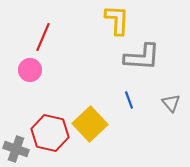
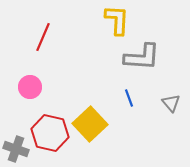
pink circle: moved 17 px down
blue line: moved 2 px up
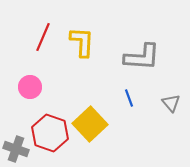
yellow L-shape: moved 35 px left, 22 px down
red hexagon: rotated 6 degrees clockwise
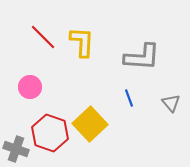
red line: rotated 68 degrees counterclockwise
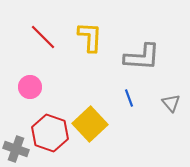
yellow L-shape: moved 8 px right, 5 px up
